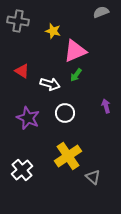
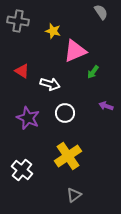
gray semicircle: rotated 77 degrees clockwise
green arrow: moved 17 px right, 3 px up
purple arrow: rotated 56 degrees counterclockwise
white cross: rotated 10 degrees counterclockwise
gray triangle: moved 19 px left, 18 px down; rotated 42 degrees clockwise
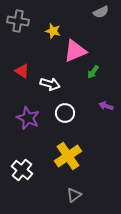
gray semicircle: rotated 98 degrees clockwise
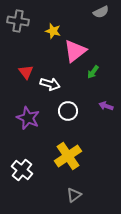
pink triangle: rotated 15 degrees counterclockwise
red triangle: moved 4 px right, 1 px down; rotated 21 degrees clockwise
white circle: moved 3 px right, 2 px up
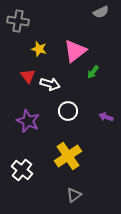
yellow star: moved 14 px left, 18 px down
red triangle: moved 2 px right, 4 px down
purple arrow: moved 11 px down
purple star: moved 3 px down
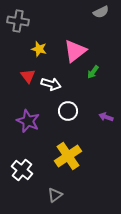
white arrow: moved 1 px right
gray triangle: moved 19 px left
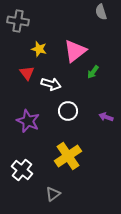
gray semicircle: rotated 98 degrees clockwise
red triangle: moved 1 px left, 3 px up
gray triangle: moved 2 px left, 1 px up
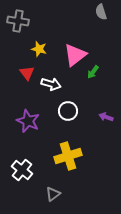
pink triangle: moved 4 px down
yellow cross: rotated 16 degrees clockwise
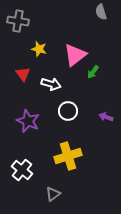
red triangle: moved 4 px left, 1 px down
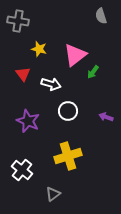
gray semicircle: moved 4 px down
